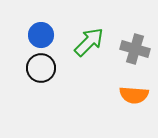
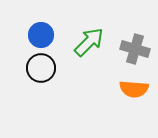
orange semicircle: moved 6 px up
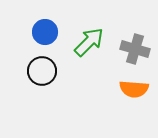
blue circle: moved 4 px right, 3 px up
black circle: moved 1 px right, 3 px down
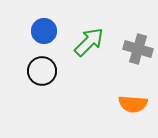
blue circle: moved 1 px left, 1 px up
gray cross: moved 3 px right
orange semicircle: moved 1 px left, 15 px down
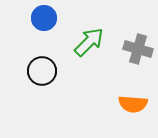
blue circle: moved 13 px up
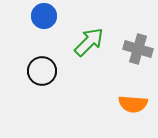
blue circle: moved 2 px up
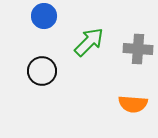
gray cross: rotated 12 degrees counterclockwise
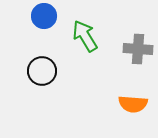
green arrow: moved 4 px left, 6 px up; rotated 76 degrees counterclockwise
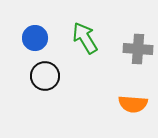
blue circle: moved 9 px left, 22 px down
green arrow: moved 2 px down
black circle: moved 3 px right, 5 px down
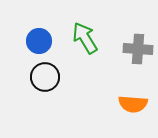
blue circle: moved 4 px right, 3 px down
black circle: moved 1 px down
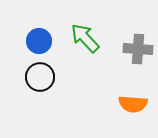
green arrow: rotated 12 degrees counterclockwise
black circle: moved 5 px left
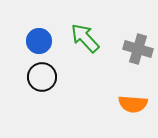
gray cross: rotated 12 degrees clockwise
black circle: moved 2 px right
